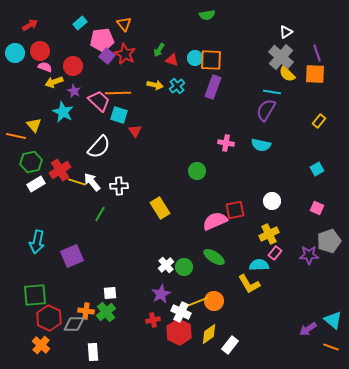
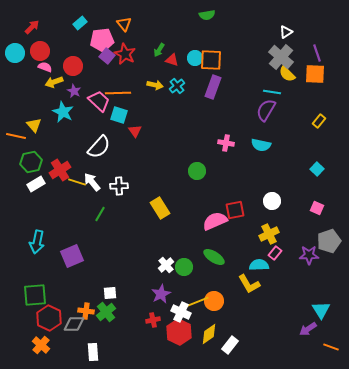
red arrow at (30, 25): moved 2 px right, 2 px down; rotated 14 degrees counterclockwise
cyan square at (317, 169): rotated 16 degrees counterclockwise
cyan triangle at (333, 320): moved 12 px left, 10 px up; rotated 18 degrees clockwise
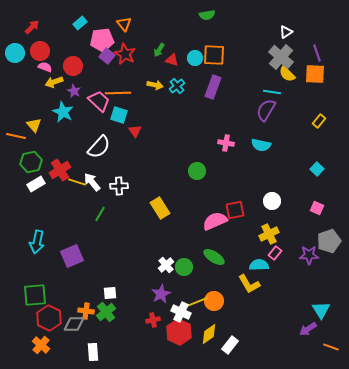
orange square at (211, 60): moved 3 px right, 5 px up
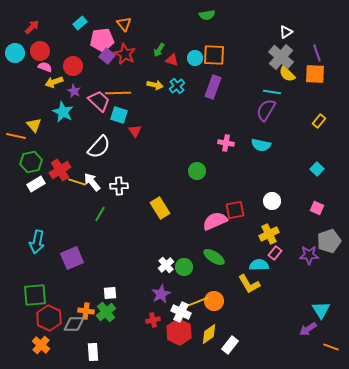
purple square at (72, 256): moved 2 px down
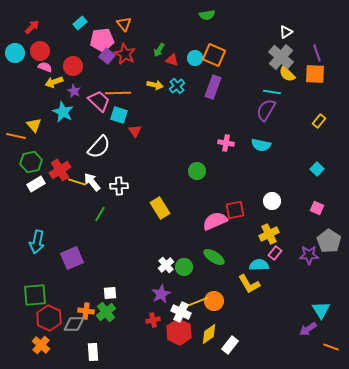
orange square at (214, 55): rotated 20 degrees clockwise
gray pentagon at (329, 241): rotated 20 degrees counterclockwise
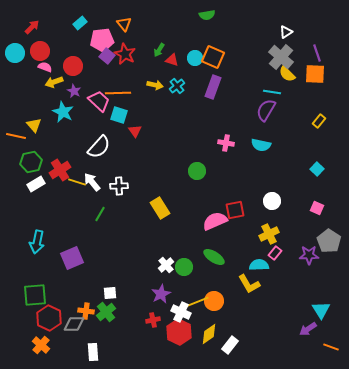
orange square at (214, 55): moved 1 px left, 2 px down
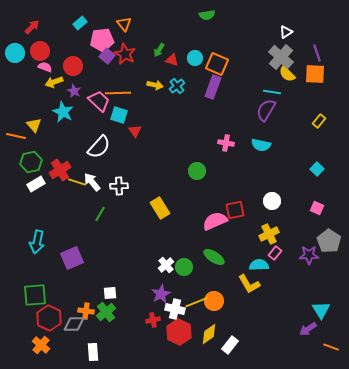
orange square at (213, 57): moved 4 px right, 7 px down
white cross at (181, 312): moved 6 px left, 3 px up; rotated 12 degrees counterclockwise
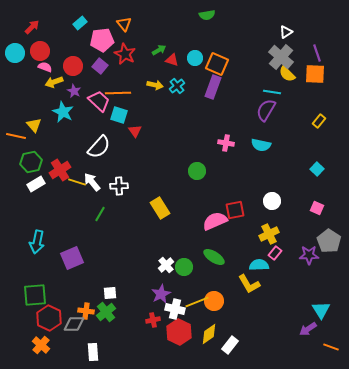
green arrow at (159, 50): rotated 152 degrees counterclockwise
purple square at (107, 56): moved 7 px left, 10 px down
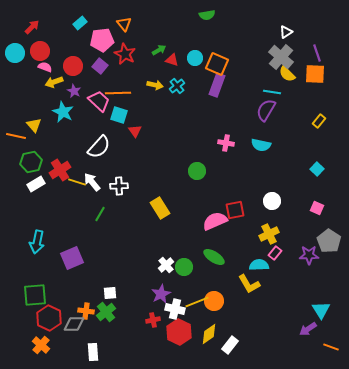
purple rectangle at (213, 87): moved 4 px right, 2 px up
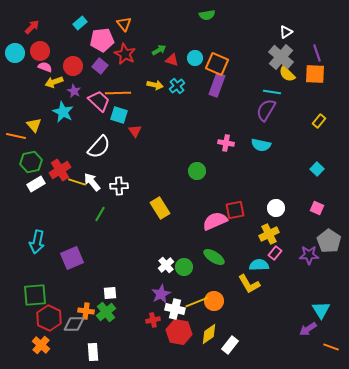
white circle at (272, 201): moved 4 px right, 7 px down
red hexagon at (179, 332): rotated 15 degrees counterclockwise
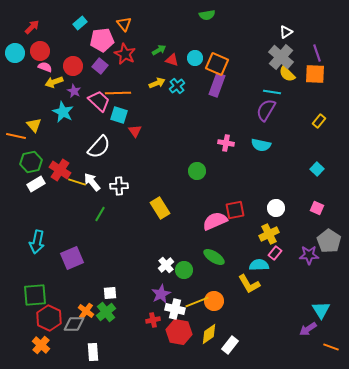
yellow arrow at (155, 85): moved 2 px right, 2 px up; rotated 35 degrees counterclockwise
red cross at (60, 170): rotated 25 degrees counterclockwise
green circle at (184, 267): moved 3 px down
orange cross at (86, 311): rotated 28 degrees clockwise
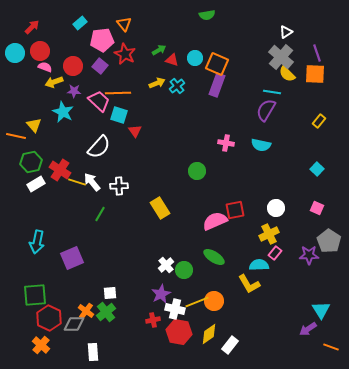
purple star at (74, 91): rotated 24 degrees counterclockwise
